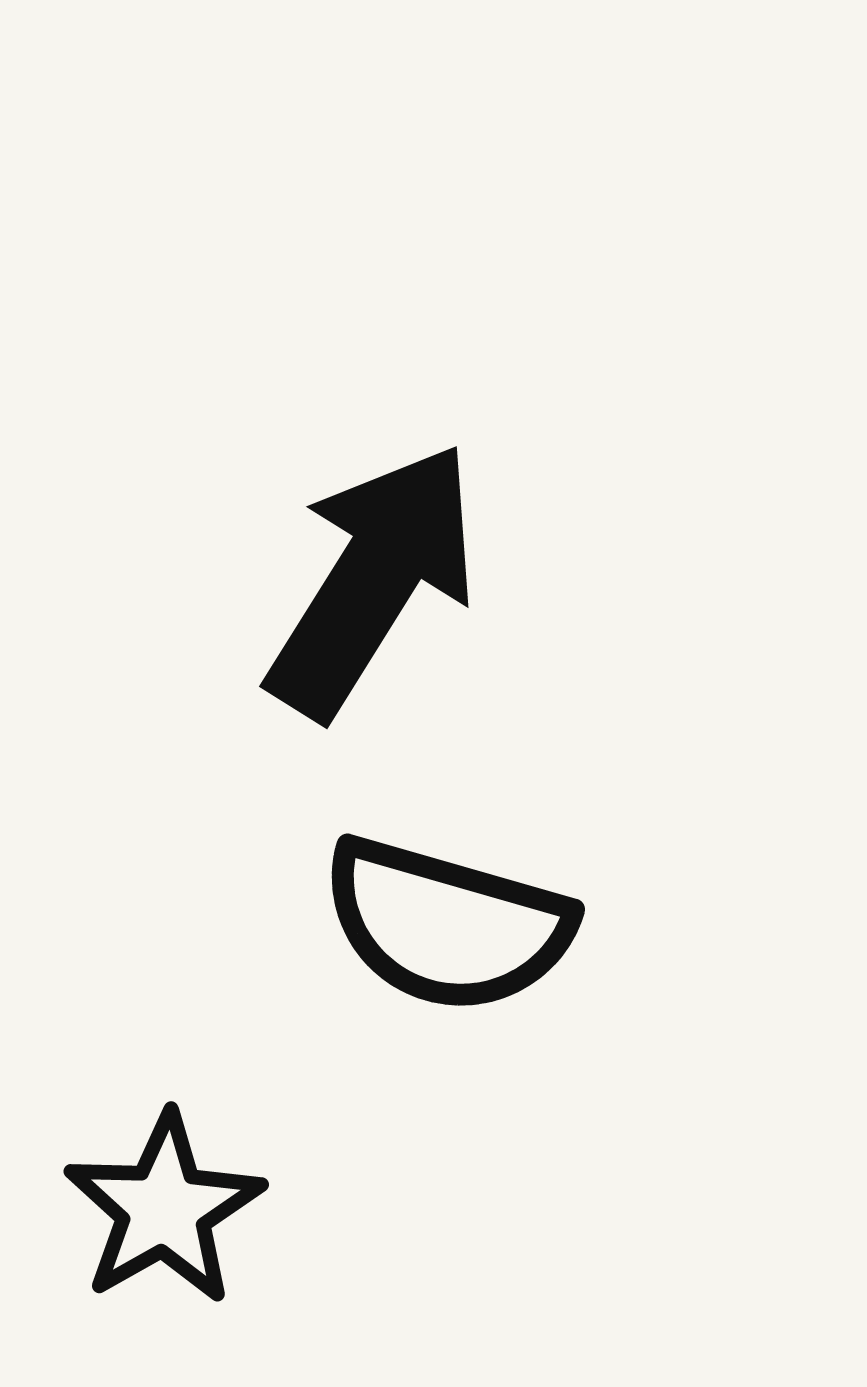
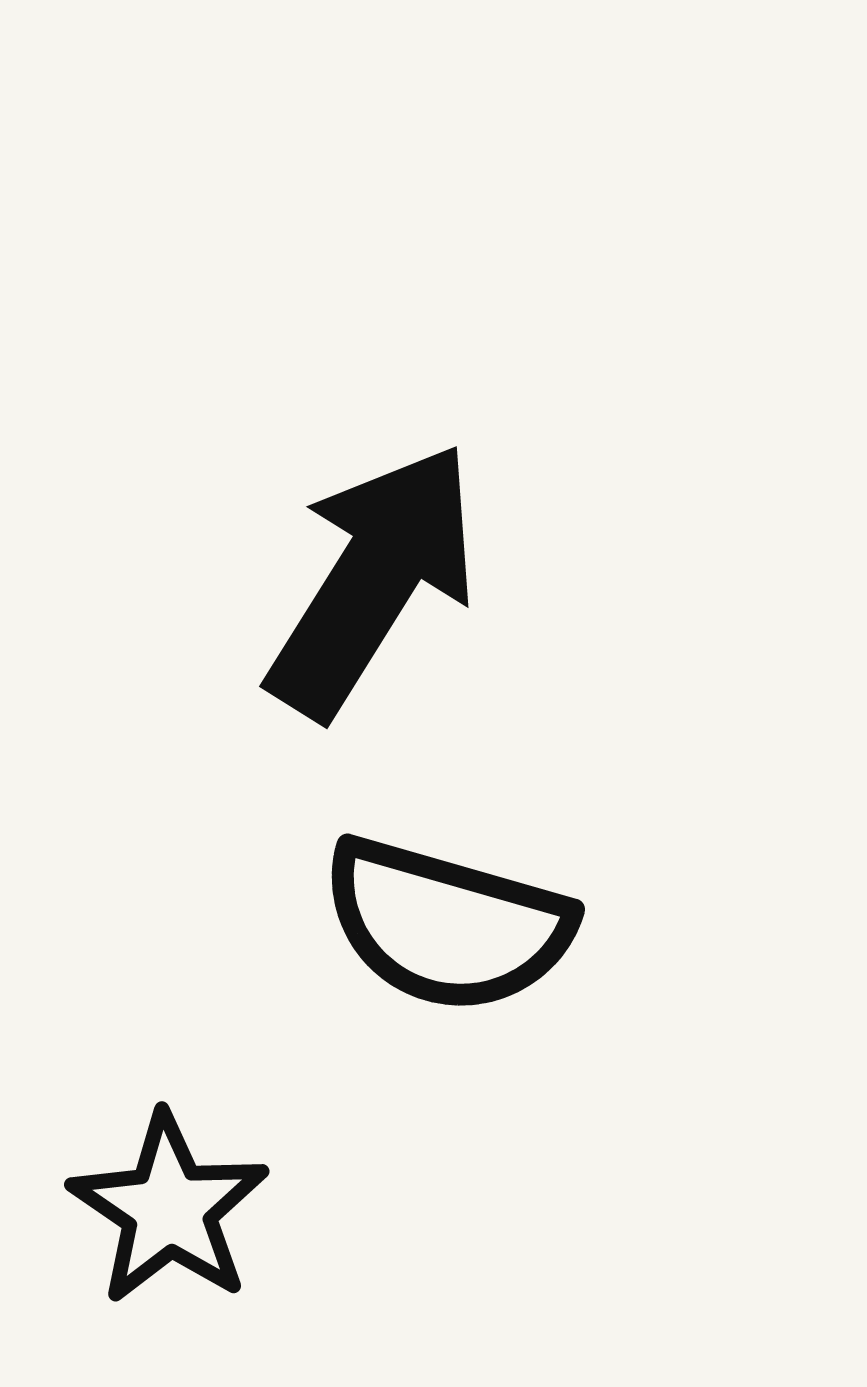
black star: moved 5 px right; rotated 8 degrees counterclockwise
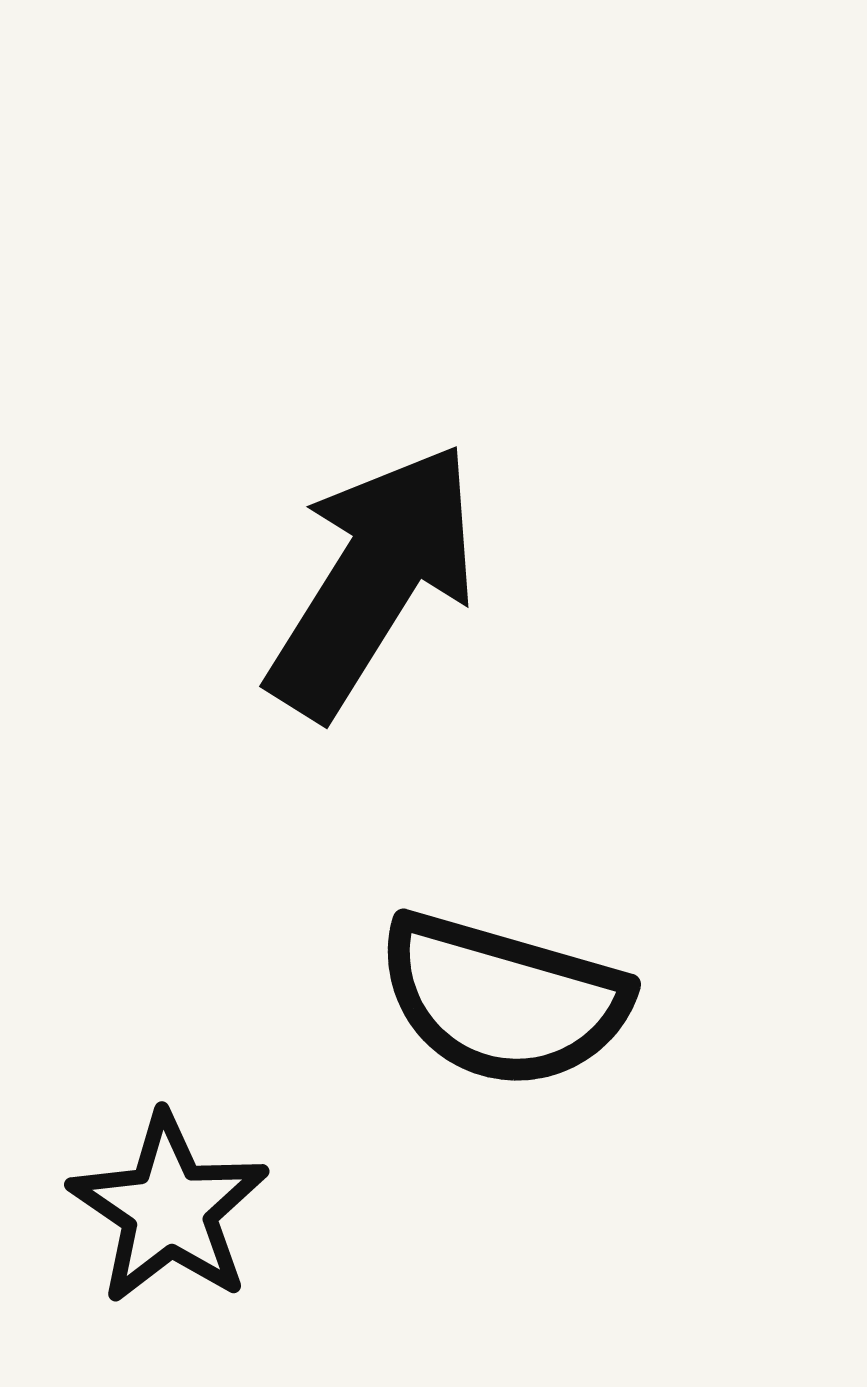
black semicircle: moved 56 px right, 75 px down
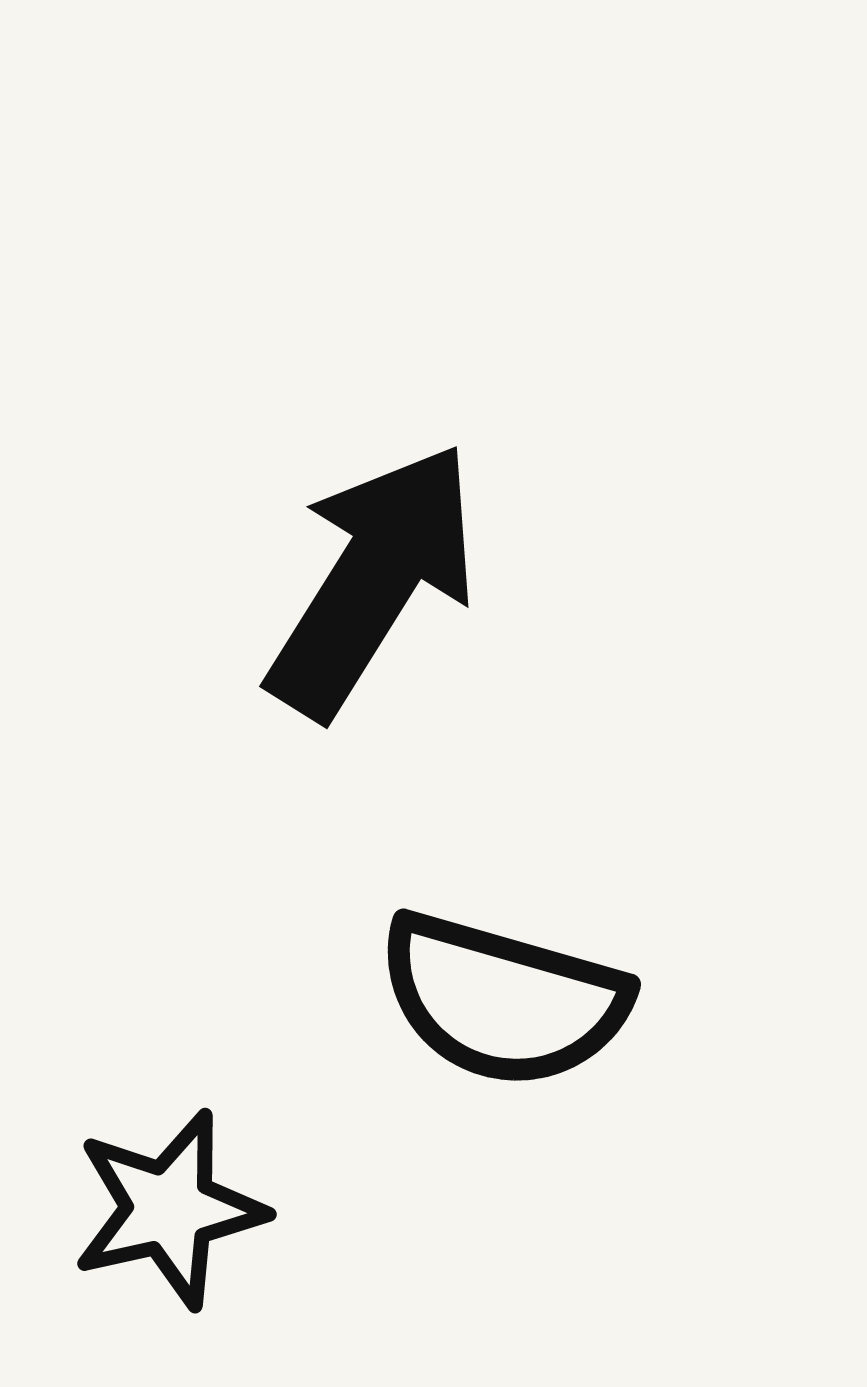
black star: rotated 25 degrees clockwise
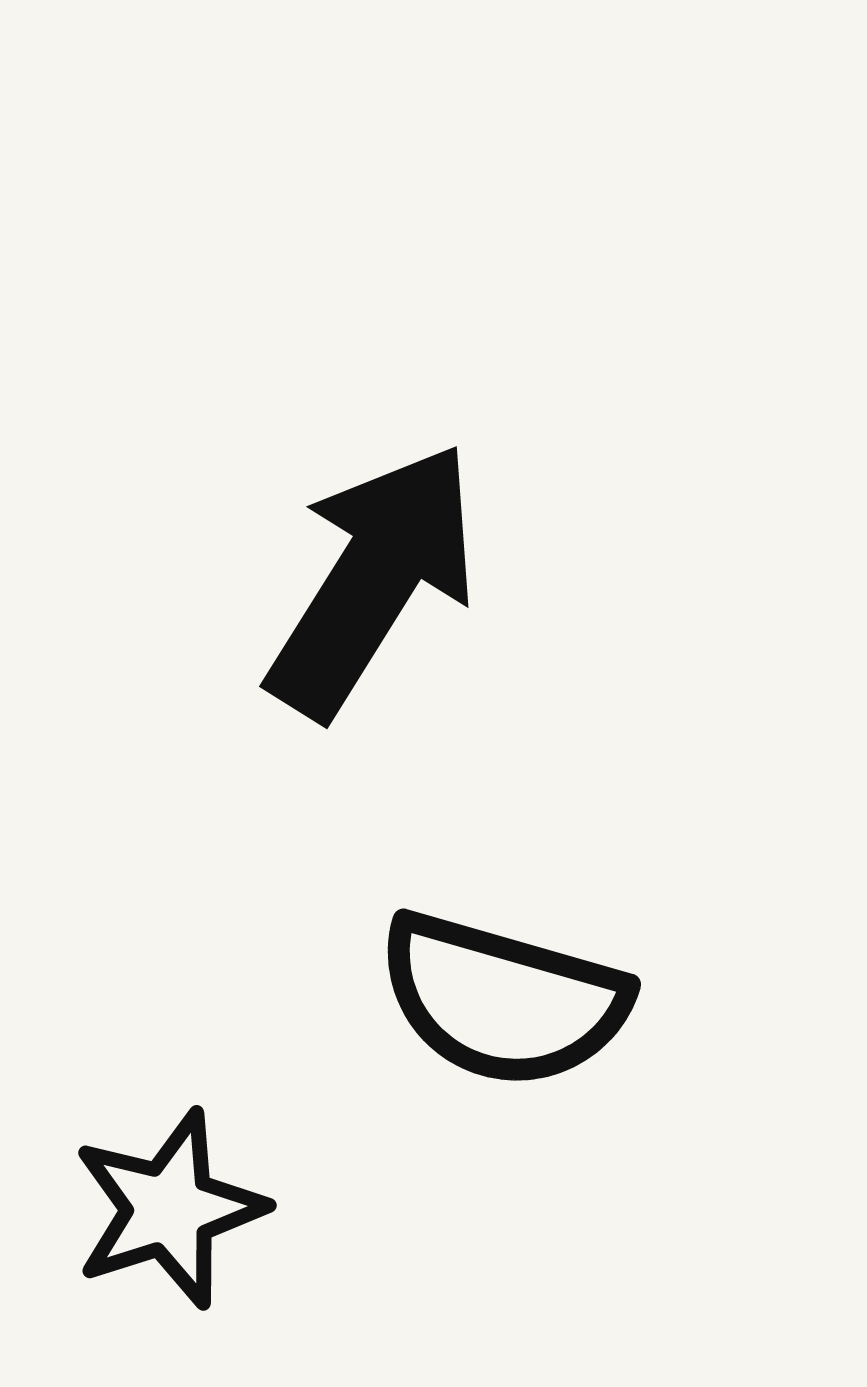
black star: rotated 5 degrees counterclockwise
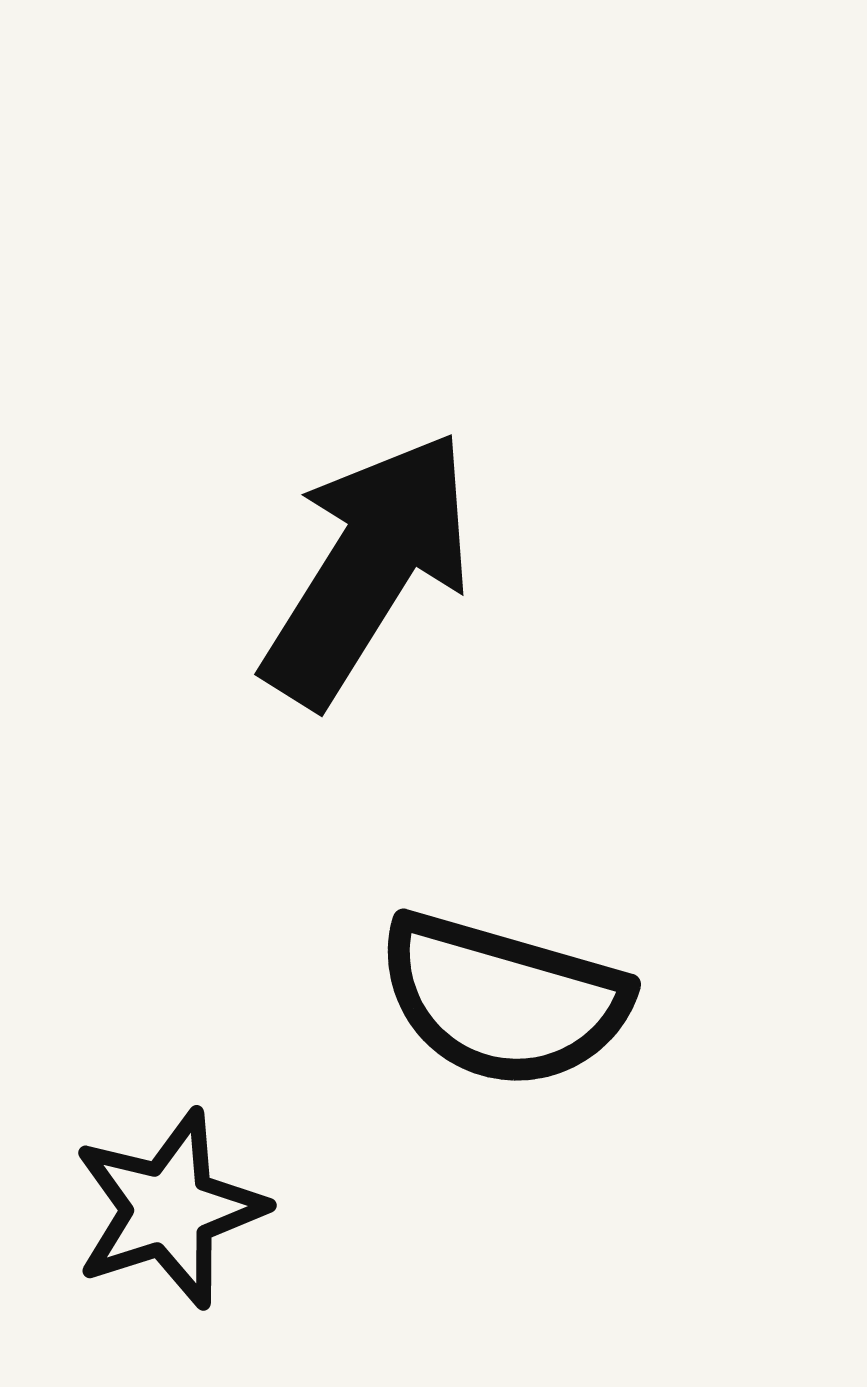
black arrow: moved 5 px left, 12 px up
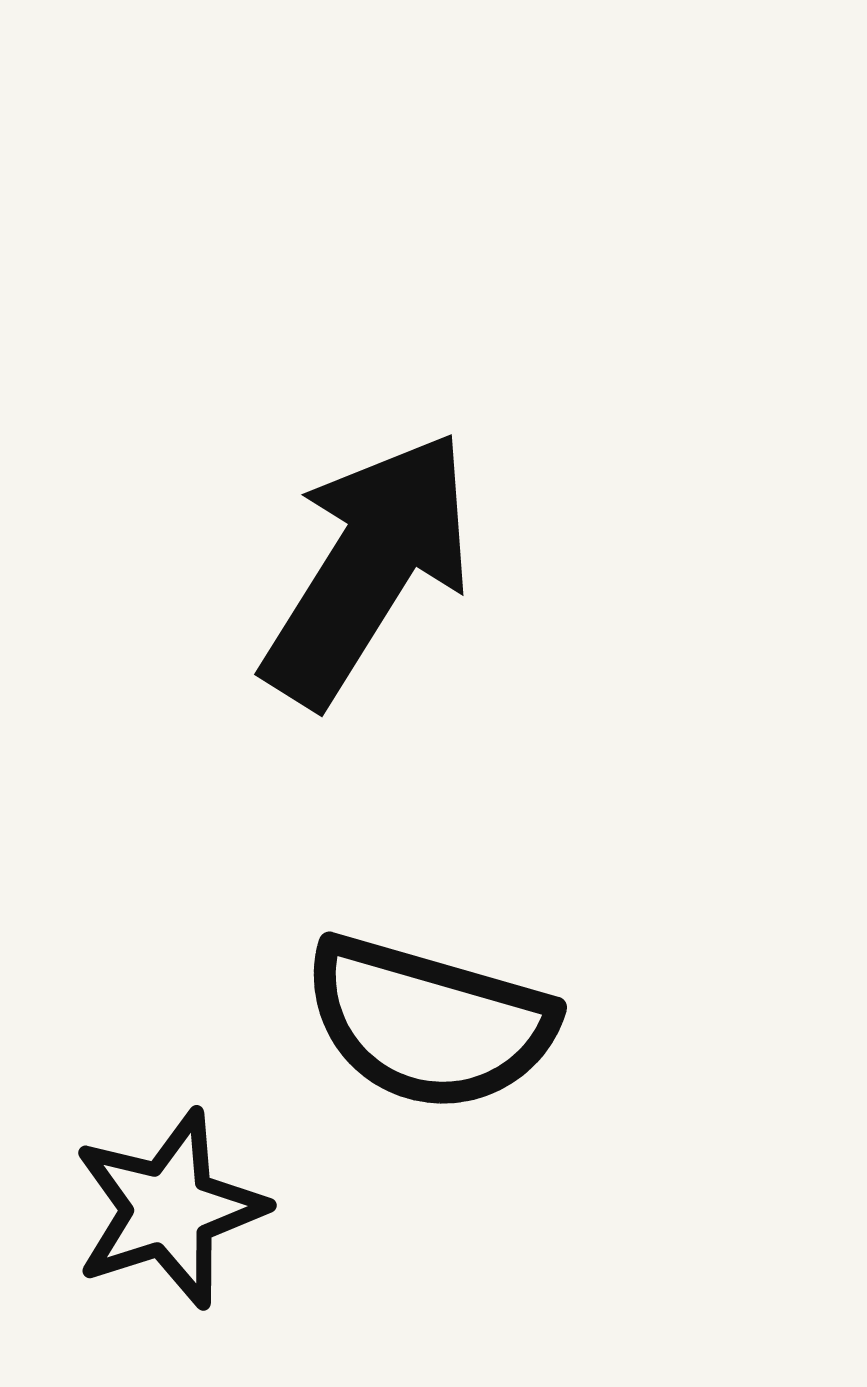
black semicircle: moved 74 px left, 23 px down
